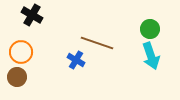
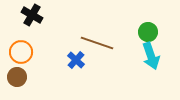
green circle: moved 2 px left, 3 px down
blue cross: rotated 12 degrees clockwise
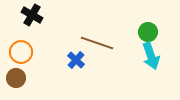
brown circle: moved 1 px left, 1 px down
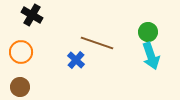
brown circle: moved 4 px right, 9 px down
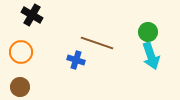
blue cross: rotated 24 degrees counterclockwise
